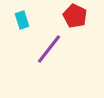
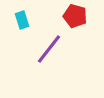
red pentagon: rotated 10 degrees counterclockwise
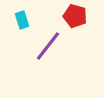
purple line: moved 1 px left, 3 px up
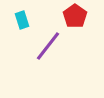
red pentagon: rotated 20 degrees clockwise
